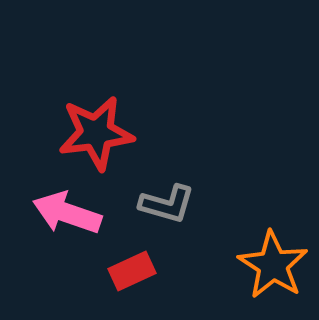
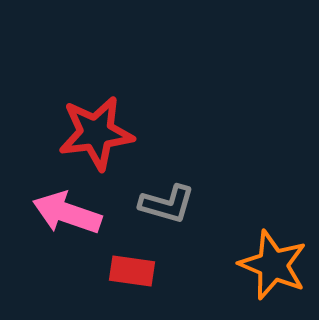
orange star: rotated 10 degrees counterclockwise
red rectangle: rotated 33 degrees clockwise
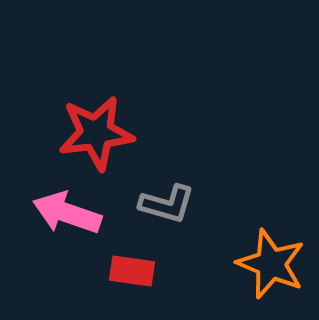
orange star: moved 2 px left, 1 px up
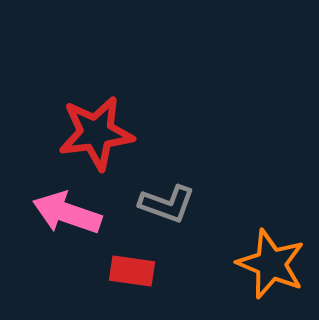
gray L-shape: rotated 4 degrees clockwise
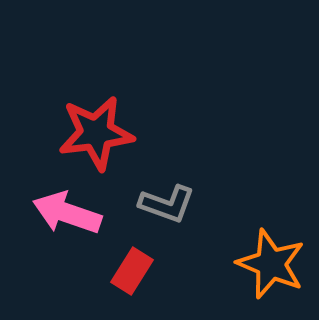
red rectangle: rotated 66 degrees counterclockwise
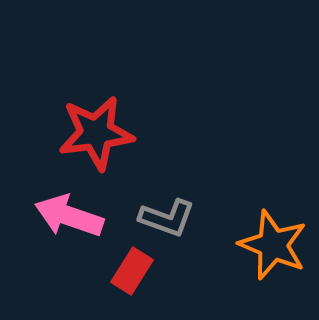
gray L-shape: moved 14 px down
pink arrow: moved 2 px right, 3 px down
orange star: moved 2 px right, 19 px up
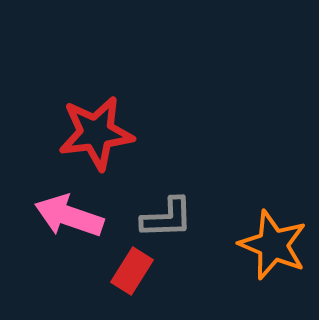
gray L-shape: rotated 22 degrees counterclockwise
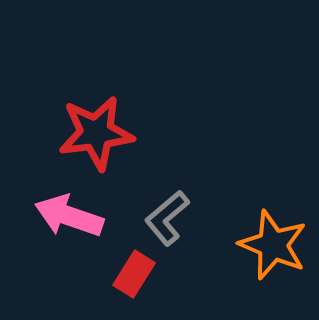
gray L-shape: rotated 142 degrees clockwise
red rectangle: moved 2 px right, 3 px down
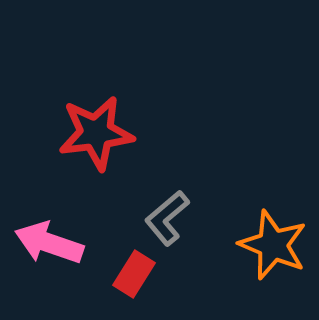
pink arrow: moved 20 px left, 27 px down
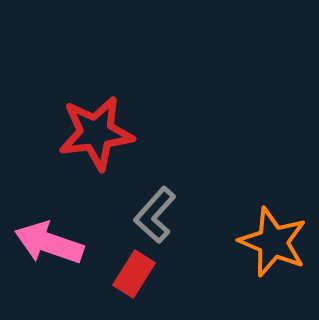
gray L-shape: moved 12 px left, 3 px up; rotated 8 degrees counterclockwise
orange star: moved 3 px up
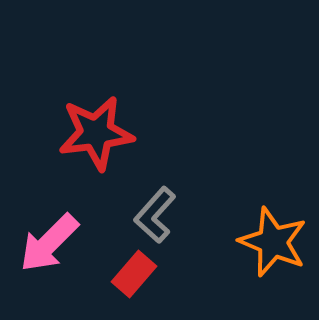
pink arrow: rotated 64 degrees counterclockwise
red rectangle: rotated 9 degrees clockwise
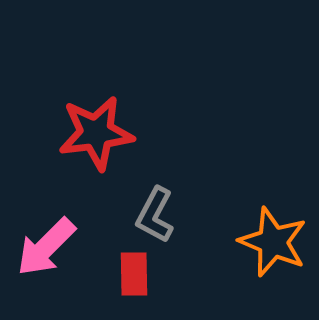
gray L-shape: rotated 14 degrees counterclockwise
pink arrow: moved 3 px left, 4 px down
red rectangle: rotated 42 degrees counterclockwise
